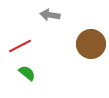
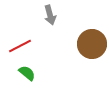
gray arrow: rotated 114 degrees counterclockwise
brown circle: moved 1 px right
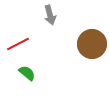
red line: moved 2 px left, 2 px up
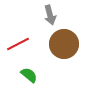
brown circle: moved 28 px left
green semicircle: moved 2 px right, 2 px down
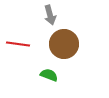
red line: rotated 35 degrees clockwise
green semicircle: moved 20 px right; rotated 18 degrees counterclockwise
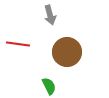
brown circle: moved 3 px right, 8 px down
green semicircle: moved 11 px down; rotated 42 degrees clockwise
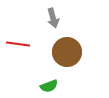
gray arrow: moved 3 px right, 3 px down
green semicircle: rotated 96 degrees clockwise
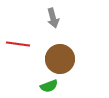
brown circle: moved 7 px left, 7 px down
